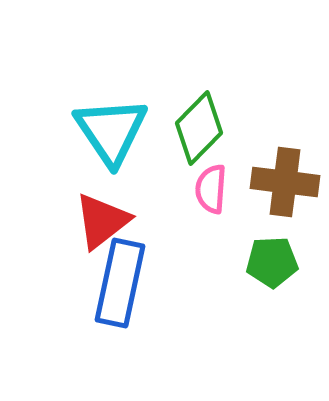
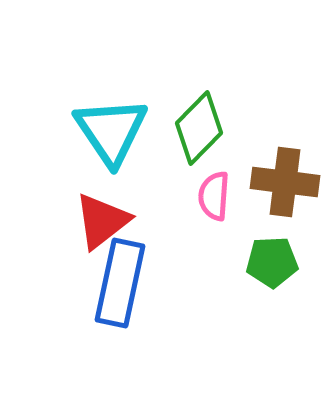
pink semicircle: moved 3 px right, 7 px down
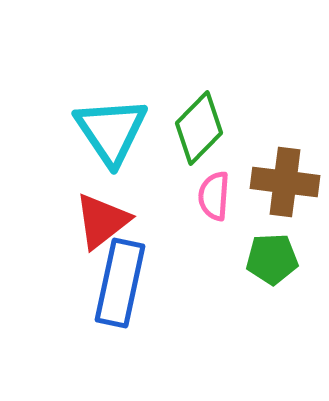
green pentagon: moved 3 px up
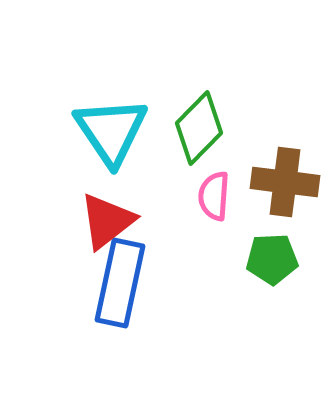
red triangle: moved 5 px right
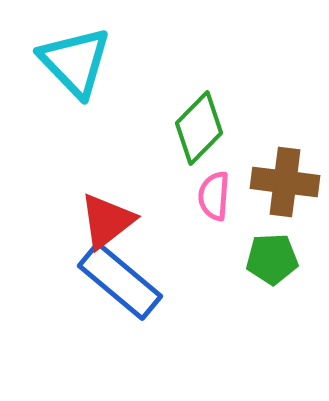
cyan triangle: moved 36 px left, 69 px up; rotated 10 degrees counterclockwise
blue rectangle: moved 2 px up; rotated 62 degrees counterclockwise
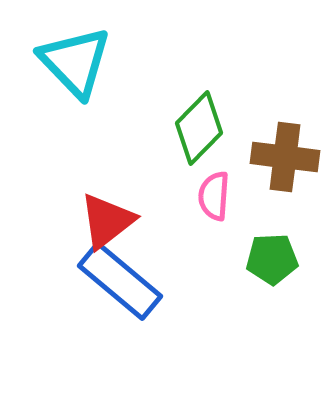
brown cross: moved 25 px up
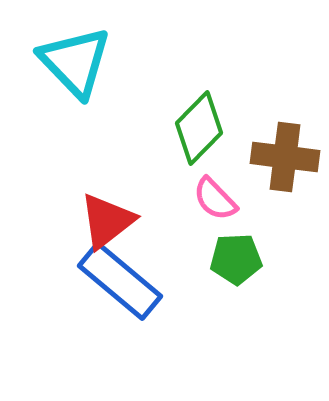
pink semicircle: moved 1 px right, 3 px down; rotated 48 degrees counterclockwise
green pentagon: moved 36 px left
